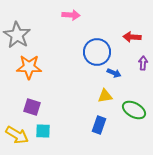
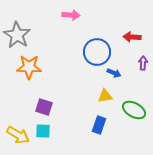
purple square: moved 12 px right
yellow arrow: moved 1 px right
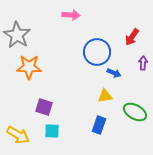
red arrow: rotated 60 degrees counterclockwise
green ellipse: moved 1 px right, 2 px down
cyan square: moved 9 px right
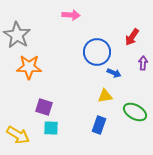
cyan square: moved 1 px left, 3 px up
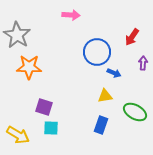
blue rectangle: moved 2 px right
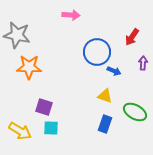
gray star: rotated 20 degrees counterclockwise
blue arrow: moved 2 px up
yellow triangle: rotated 28 degrees clockwise
blue rectangle: moved 4 px right, 1 px up
yellow arrow: moved 2 px right, 4 px up
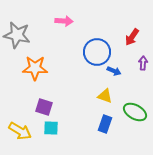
pink arrow: moved 7 px left, 6 px down
orange star: moved 6 px right, 1 px down
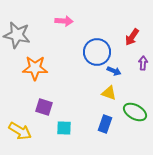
yellow triangle: moved 4 px right, 3 px up
cyan square: moved 13 px right
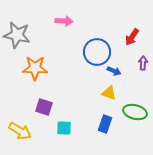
green ellipse: rotated 15 degrees counterclockwise
